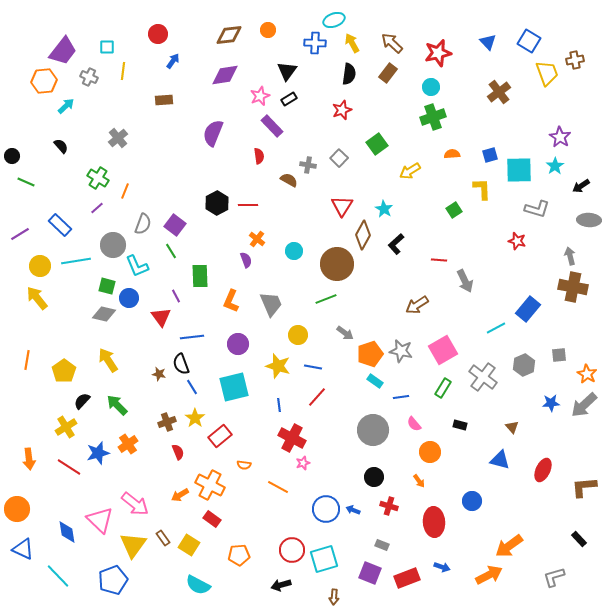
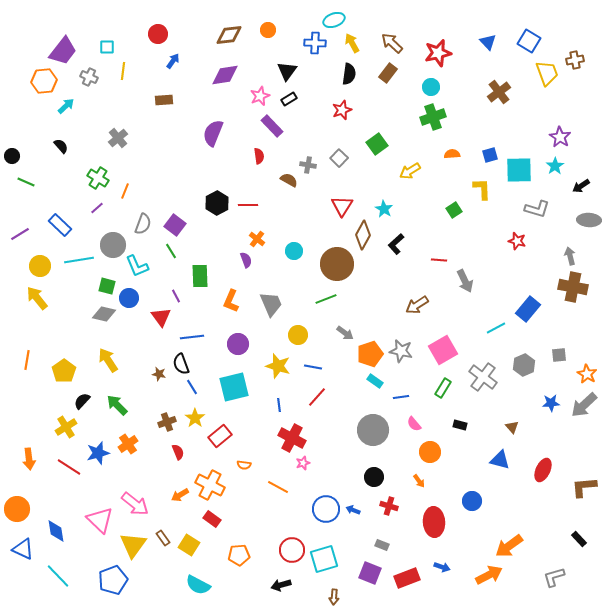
cyan line at (76, 261): moved 3 px right, 1 px up
blue diamond at (67, 532): moved 11 px left, 1 px up
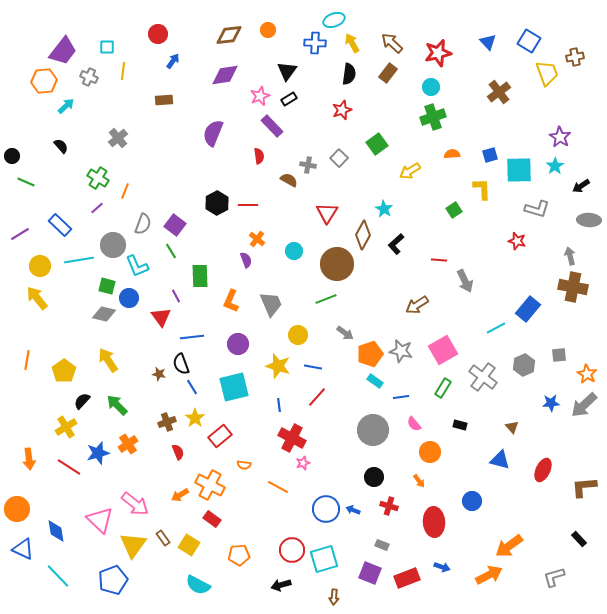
brown cross at (575, 60): moved 3 px up
red triangle at (342, 206): moved 15 px left, 7 px down
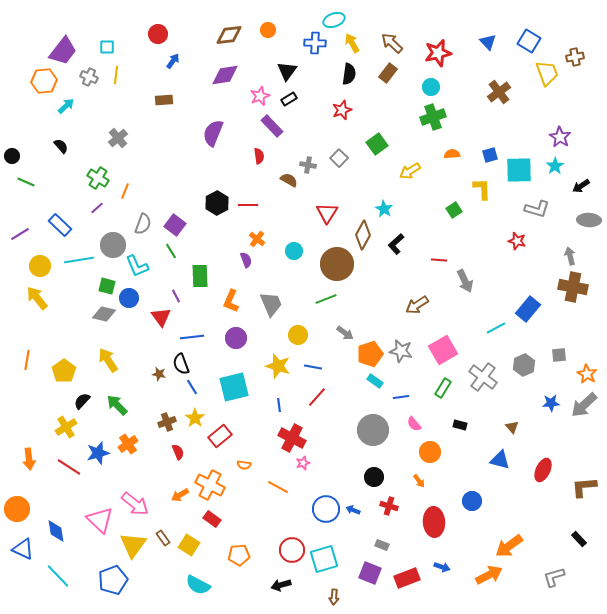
yellow line at (123, 71): moved 7 px left, 4 px down
purple circle at (238, 344): moved 2 px left, 6 px up
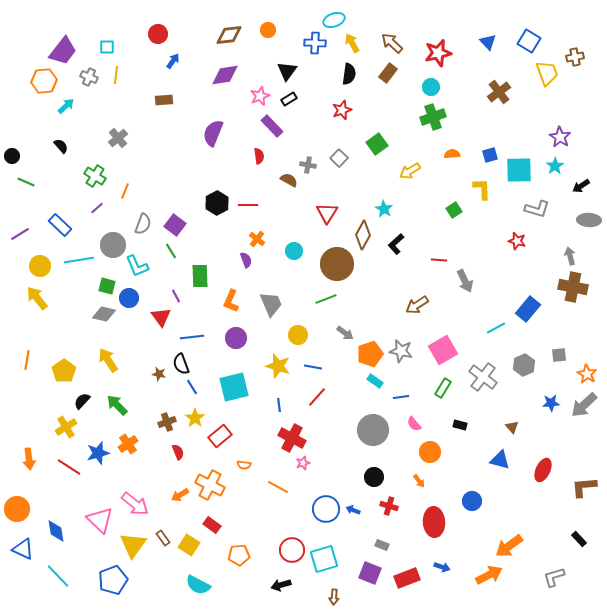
green cross at (98, 178): moved 3 px left, 2 px up
red rectangle at (212, 519): moved 6 px down
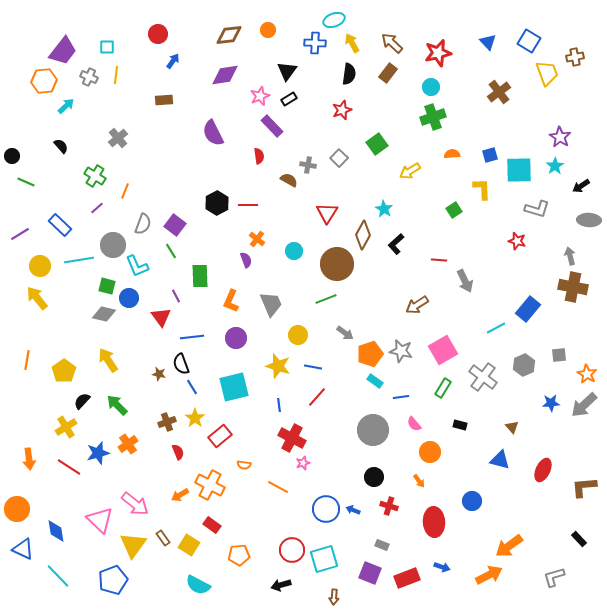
purple semicircle at (213, 133): rotated 48 degrees counterclockwise
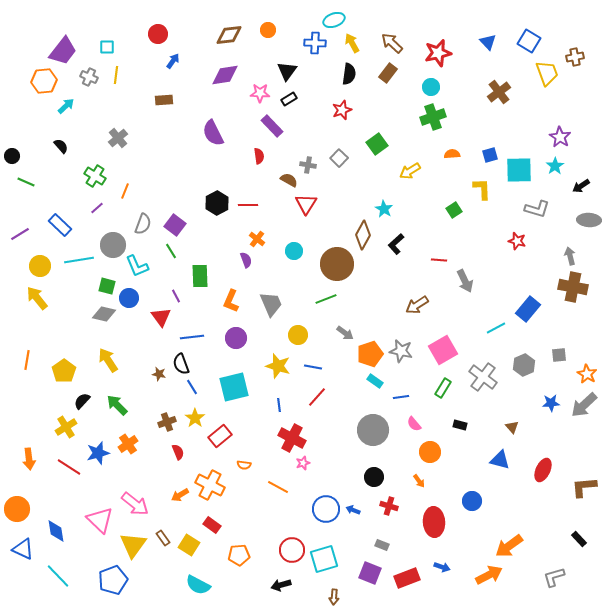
pink star at (260, 96): moved 3 px up; rotated 24 degrees clockwise
red triangle at (327, 213): moved 21 px left, 9 px up
